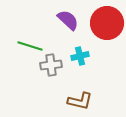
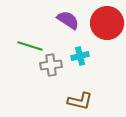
purple semicircle: rotated 10 degrees counterclockwise
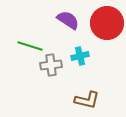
brown L-shape: moved 7 px right, 1 px up
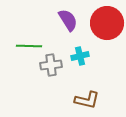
purple semicircle: rotated 25 degrees clockwise
green line: moved 1 px left; rotated 15 degrees counterclockwise
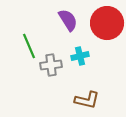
green line: rotated 65 degrees clockwise
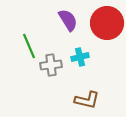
cyan cross: moved 1 px down
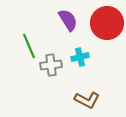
brown L-shape: rotated 15 degrees clockwise
